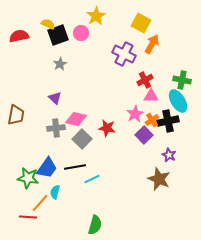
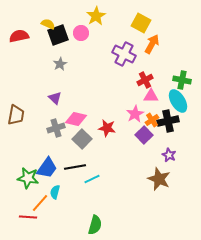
gray cross: rotated 12 degrees counterclockwise
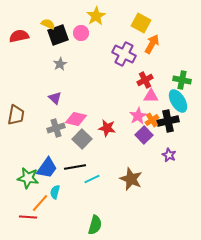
pink star: moved 3 px right, 2 px down
brown star: moved 28 px left
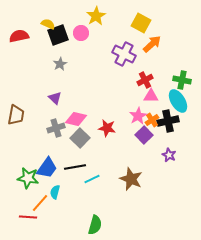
orange arrow: rotated 18 degrees clockwise
gray square: moved 2 px left, 1 px up
